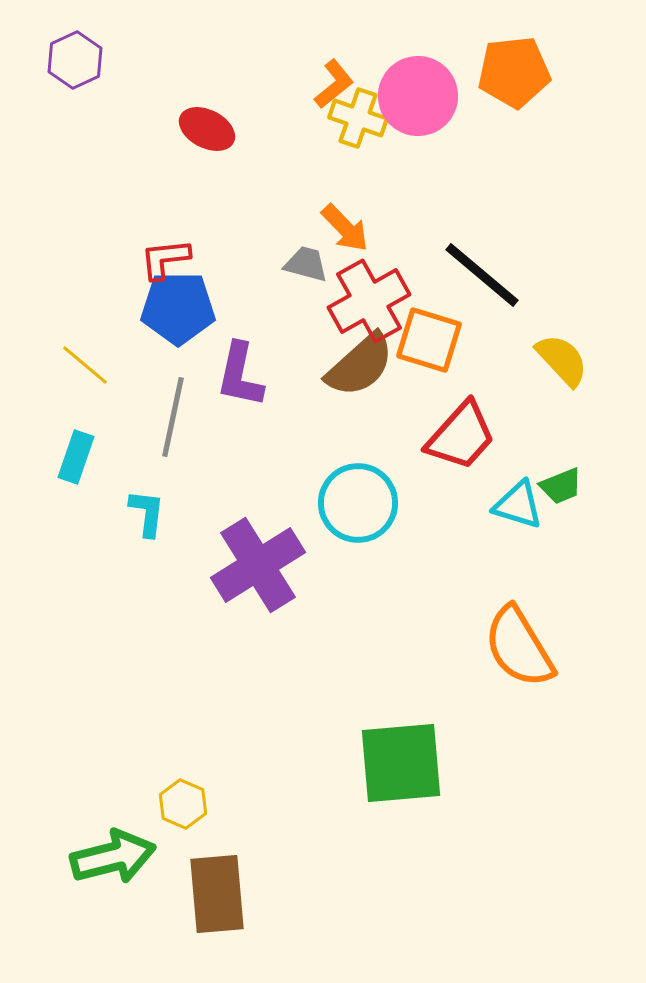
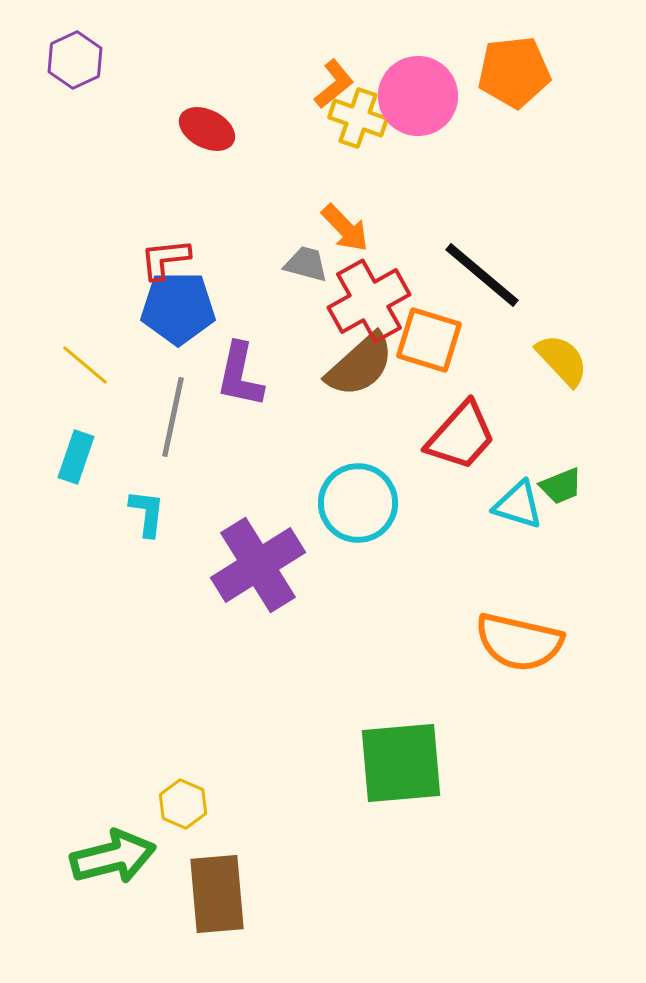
orange semicircle: moved 5 px up; rotated 46 degrees counterclockwise
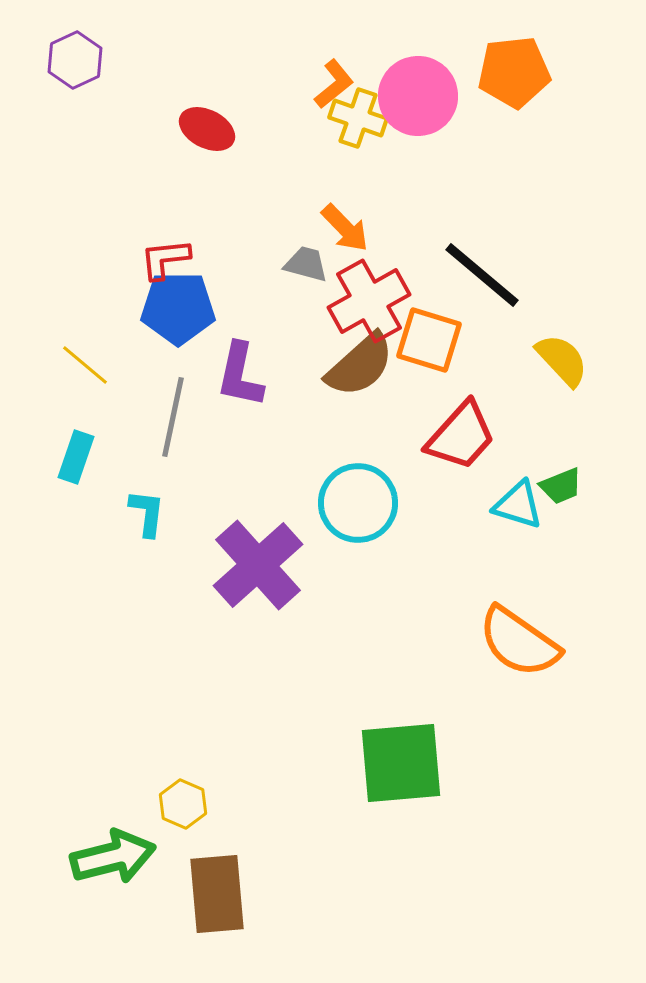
purple cross: rotated 10 degrees counterclockwise
orange semicircle: rotated 22 degrees clockwise
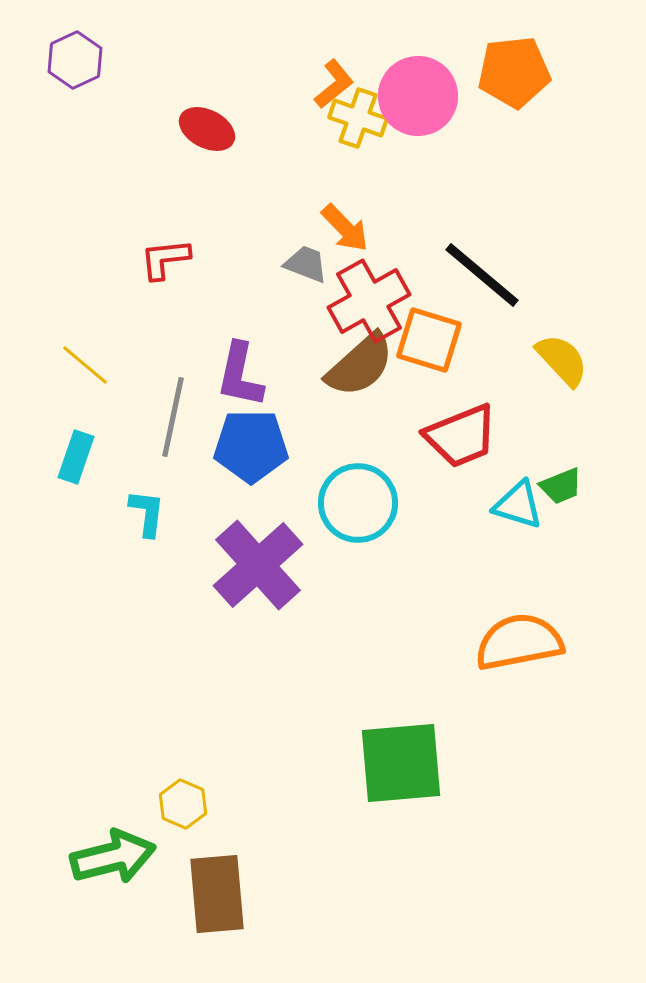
gray trapezoid: rotated 6 degrees clockwise
blue pentagon: moved 73 px right, 138 px down
red trapezoid: rotated 26 degrees clockwise
orange semicircle: rotated 134 degrees clockwise
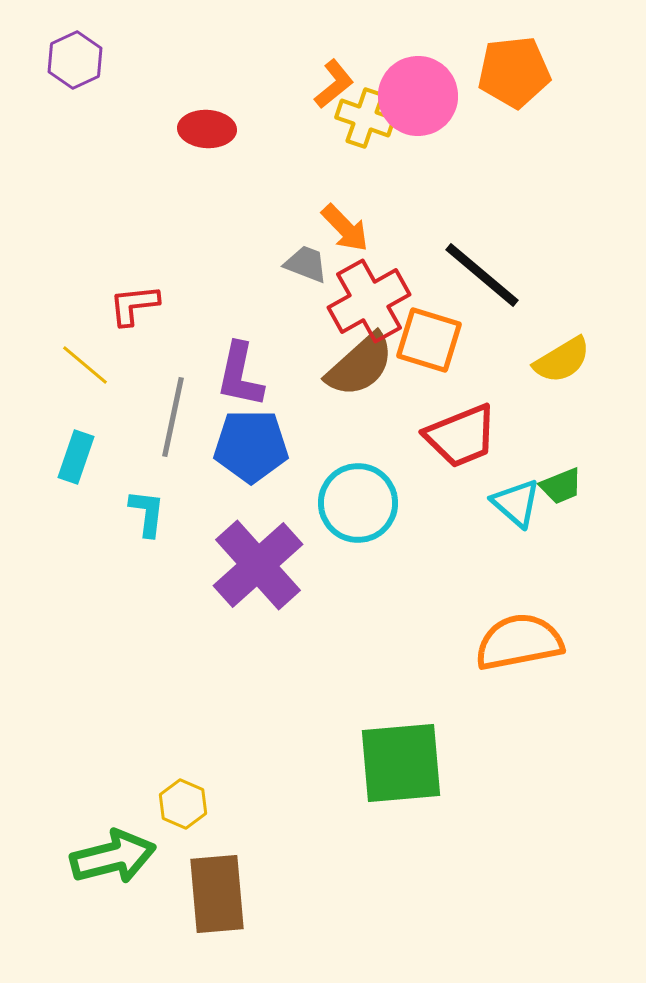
yellow cross: moved 7 px right
red ellipse: rotated 24 degrees counterclockwise
red L-shape: moved 31 px left, 46 px down
yellow semicircle: rotated 102 degrees clockwise
cyan triangle: moved 2 px left, 2 px up; rotated 24 degrees clockwise
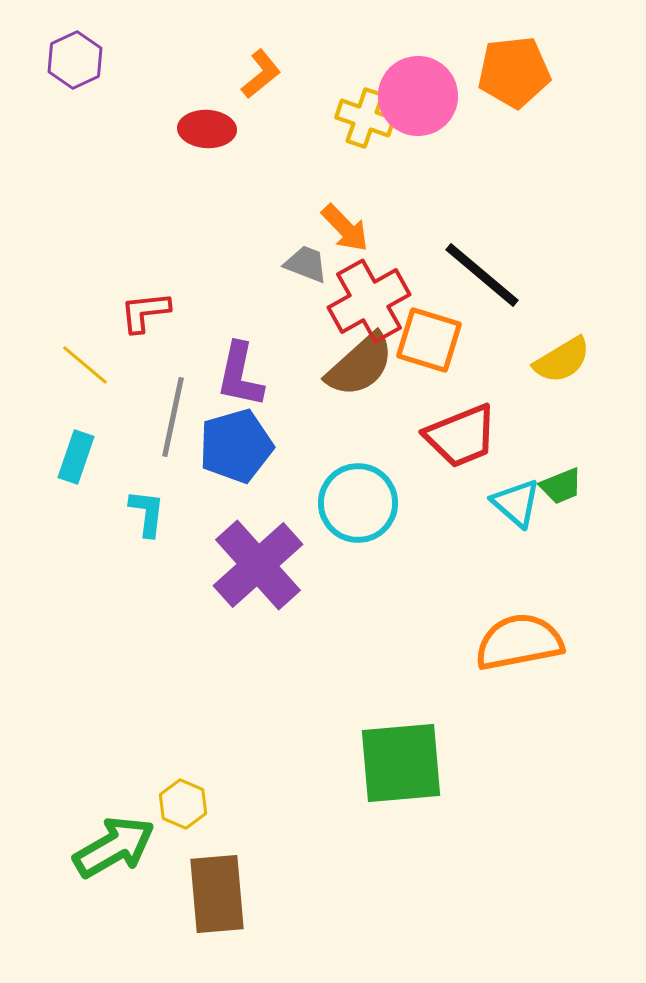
orange L-shape: moved 73 px left, 10 px up
red L-shape: moved 11 px right, 7 px down
blue pentagon: moved 15 px left; rotated 16 degrees counterclockwise
green arrow: moved 1 px right, 10 px up; rotated 16 degrees counterclockwise
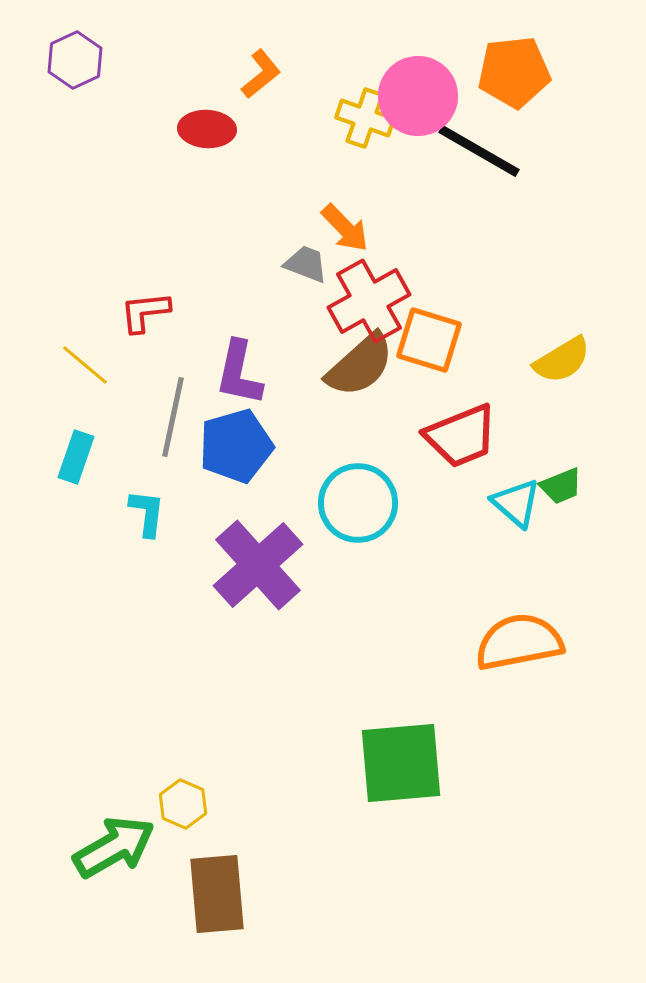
black line: moved 3 px left, 124 px up; rotated 10 degrees counterclockwise
purple L-shape: moved 1 px left, 2 px up
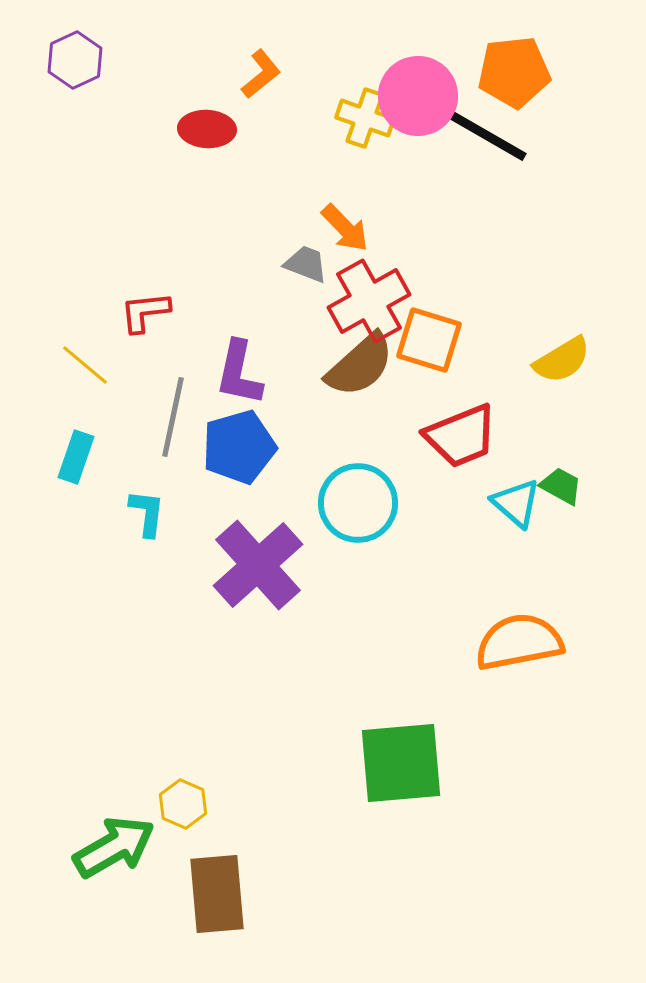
black line: moved 7 px right, 16 px up
blue pentagon: moved 3 px right, 1 px down
green trapezoid: rotated 129 degrees counterclockwise
